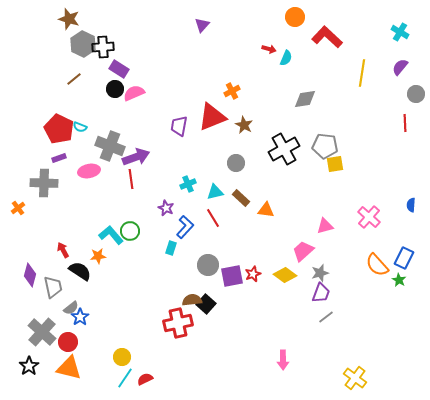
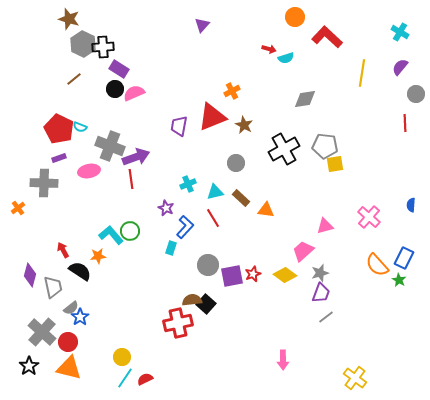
cyan semicircle at (286, 58): rotated 49 degrees clockwise
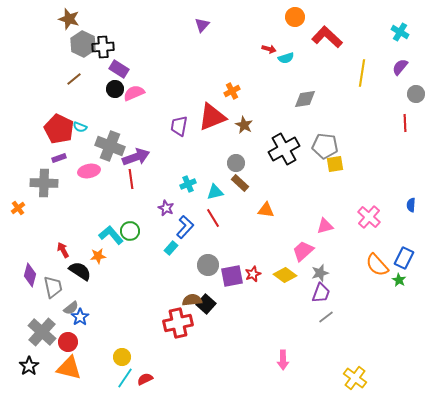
brown rectangle at (241, 198): moved 1 px left, 15 px up
cyan rectangle at (171, 248): rotated 24 degrees clockwise
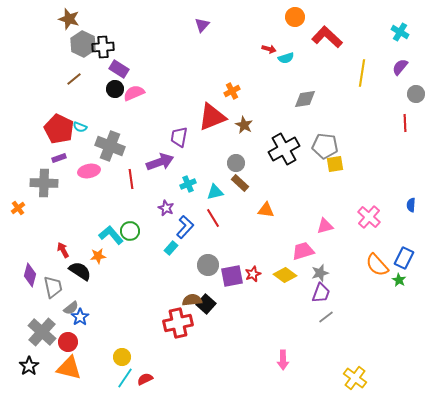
purple trapezoid at (179, 126): moved 11 px down
purple arrow at (136, 157): moved 24 px right, 5 px down
pink trapezoid at (303, 251): rotated 25 degrees clockwise
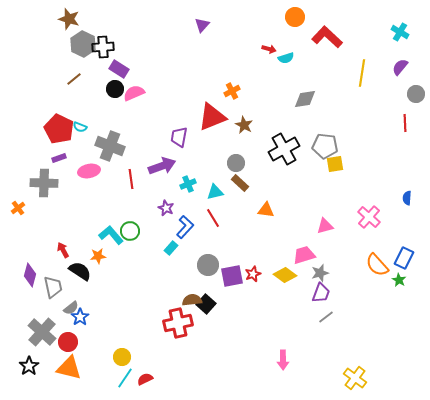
purple arrow at (160, 162): moved 2 px right, 4 px down
blue semicircle at (411, 205): moved 4 px left, 7 px up
pink trapezoid at (303, 251): moved 1 px right, 4 px down
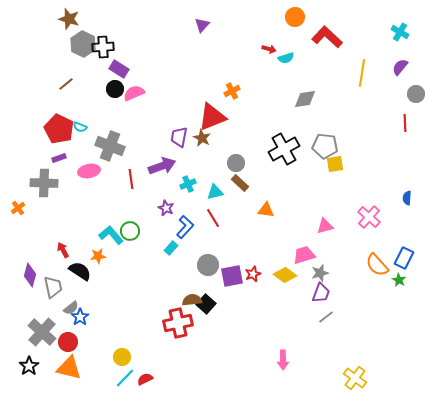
brown line at (74, 79): moved 8 px left, 5 px down
brown star at (244, 125): moved 42 px left, 13 px down
cyan line at (125, 378): rotated 10 degrees clockwise
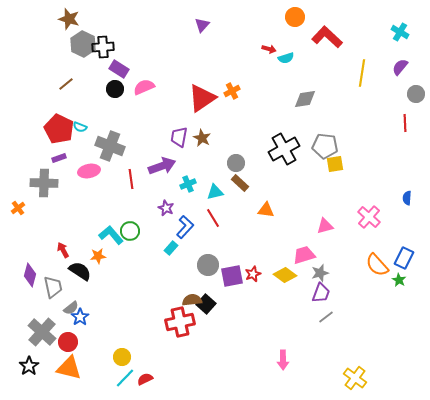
pink semicircle at (134, 93): moved 10 px right, 6 px up
red triangle at (212, 117): moved 10 px left, 19 px up; rotated 12 degrees counterclockwise
red cross at (178, 323): moved 2 px right, 1 px up
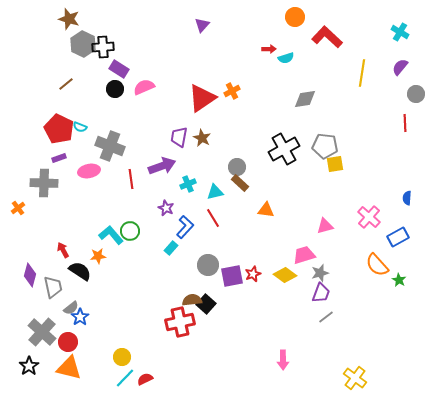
red arrow at (269, 49): rotated 16 degrees counterclockwise
gray circle at (236, 163): moved 1 px right, 4 px down
blue rectangle at (404, 258): moved 6 px left, 21 px up; rotated 35 degrees clockwise
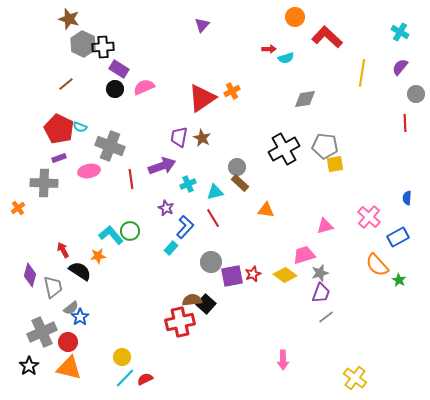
gray circle at (208, 265): moved 3 px right, 3 px up
gray cross at (42, 332): rotated 24 degrees clockwise
